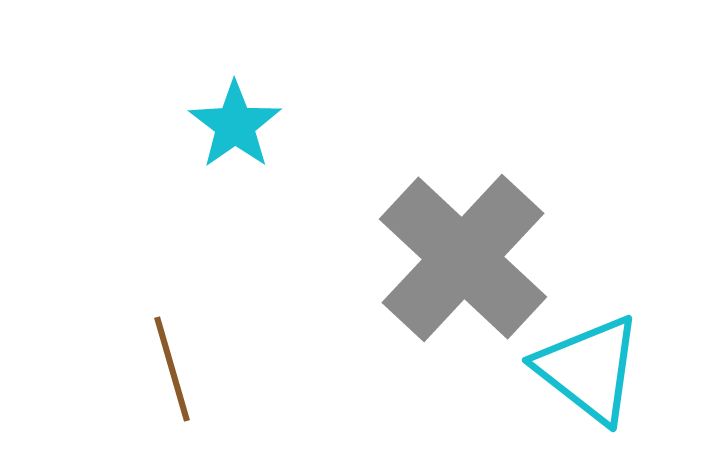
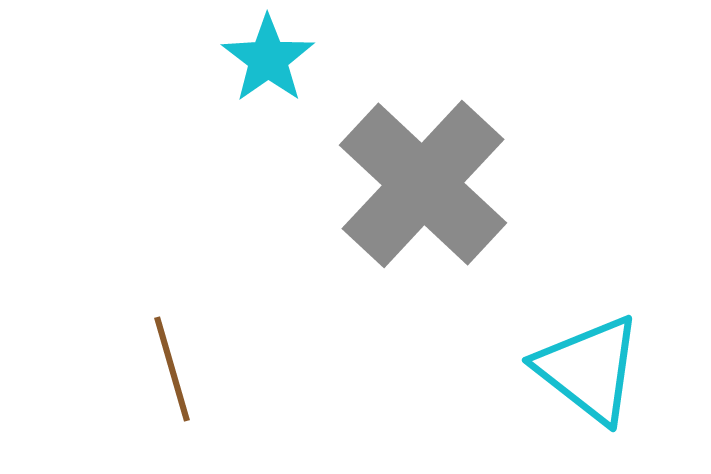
cyan star: moved 33 px right, 66 px up
gray cross: moved 40 px left, 74 px up
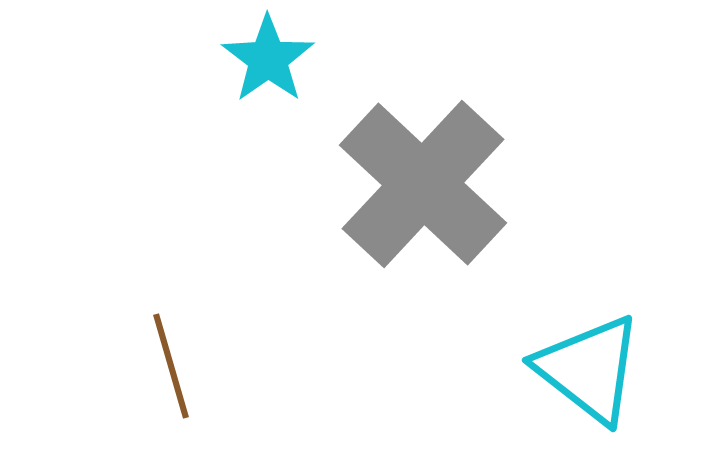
brown line: moved 1 px left, 3 px up
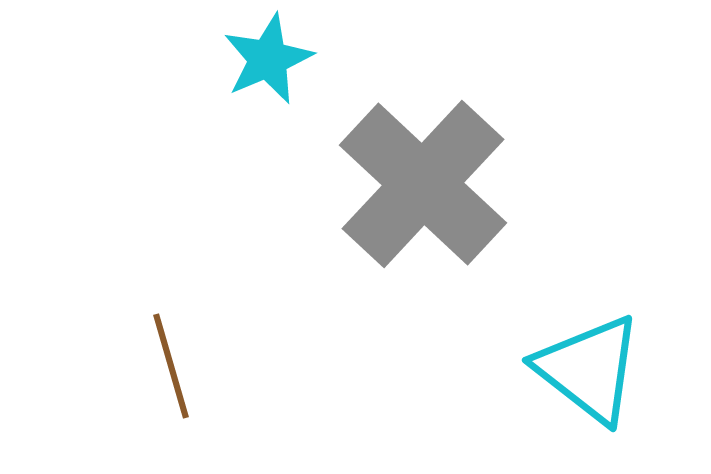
cyan star: rotated 12 degrees clockwise
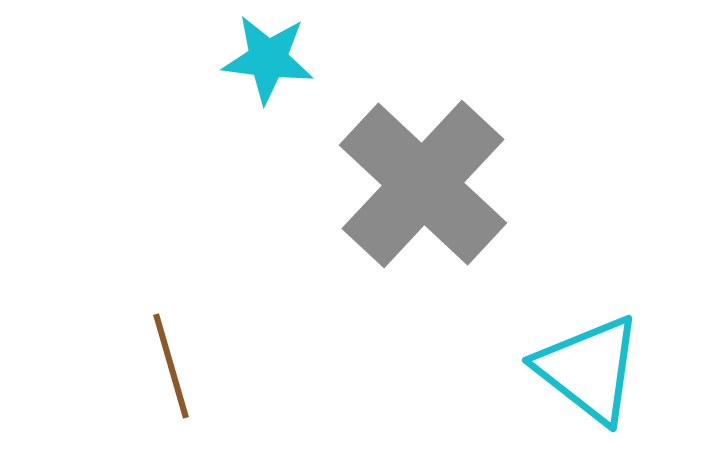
cyan star: rotated 30 degrees clockwise
